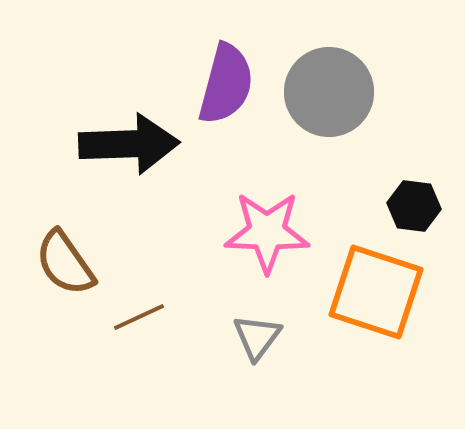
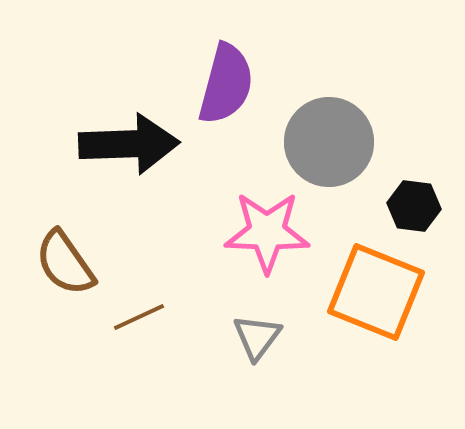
gray circle: moved 50 px down
orange square: rotated 4 degrees clockwise
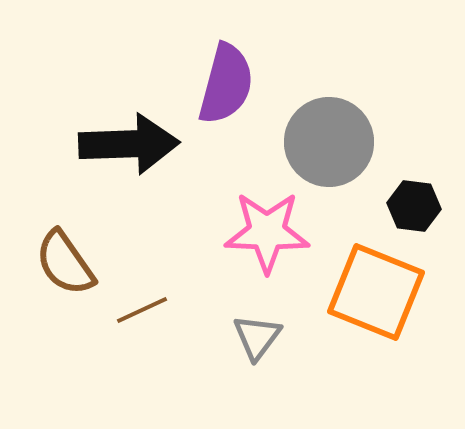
brown line: moved 3 px right, 7 px up
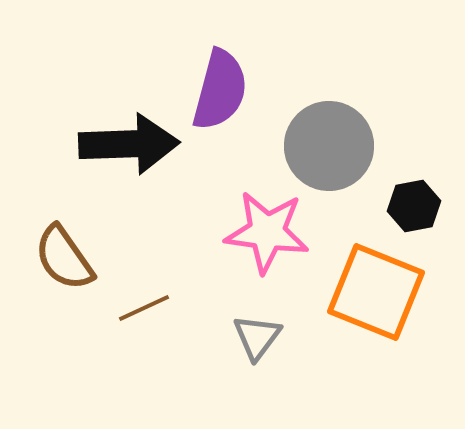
purple semicircle: moved 6 px left, 6 px down
gray circle: moved 4 px down
black hexagon: rotated 18 degrees counterclockwise
pink star: rotated 6 degrees clockwise
brown semicircle: moved 1 px left, 5 px up
brown line: moved 2 px right, 2 px up
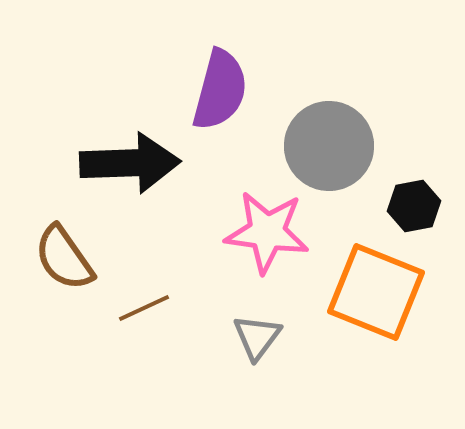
black arrow: moved 1 px right, 19 px down
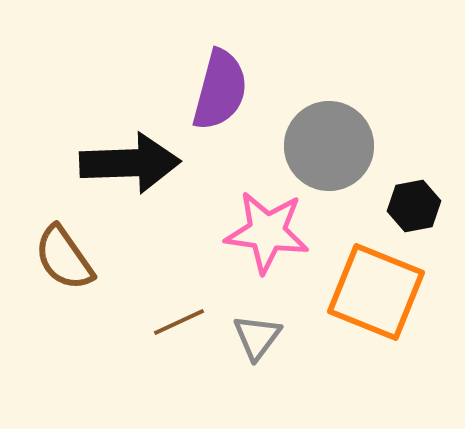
brown line: moved 35 px right, 14 px down
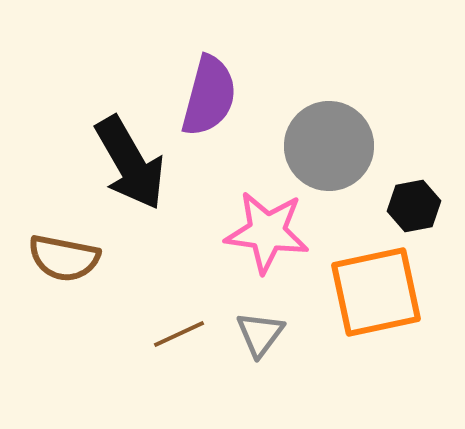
purple semicircle: moved 11 px left, 6 px down
black arrow: rotated 62 degrees clockwise
brown semicircle: rotated 44 degrees counterclockwise
orange square: rotated 34 degrees counterclockwise
brown line: moved 12 px down
gray triangle: moved 3 px right, 3 px up
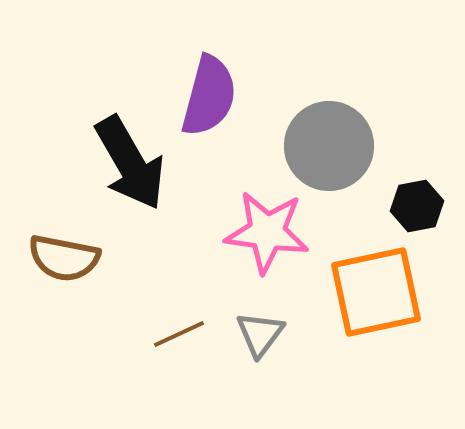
black hexagon: moved 3 px right
